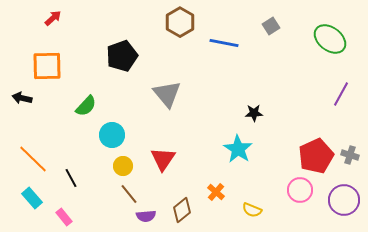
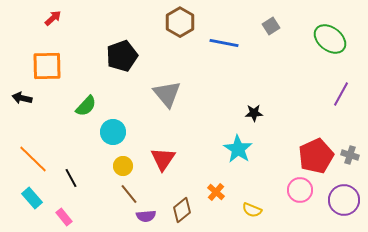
cyan circle: moved 1 px right, 3 px up
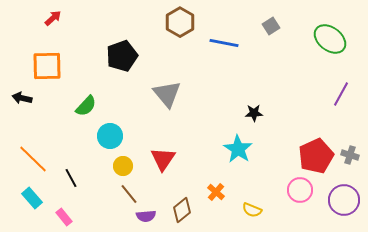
cyan circle: moved 3 px left, 4 px down
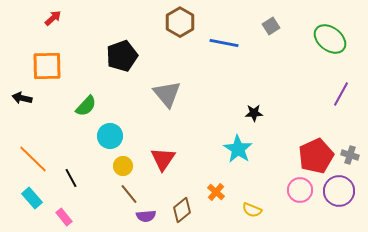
purple circle: moved 5 px left, 9 px up
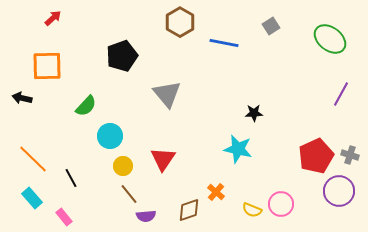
cyan star: rotated 20 degrees counterclockwise
pink circle: moved 19 px left, 14 px down
brown diamond: moved 7 px right; rotated 20 degrees clockwise
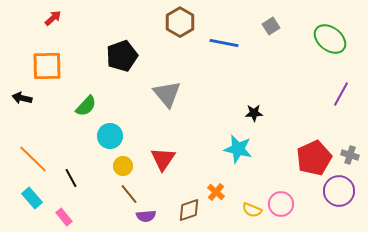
red pentagon: moved 2 px left, 2 px down
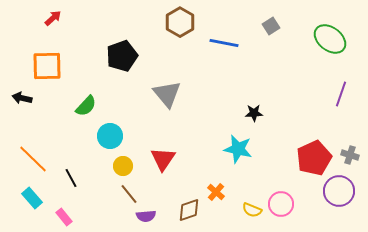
purple line: rotated 10 degrees counterclockwise
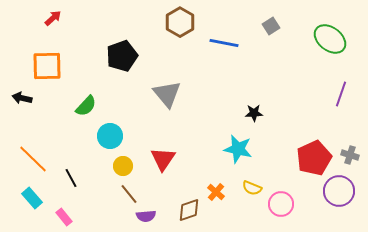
yellow semicircle: moved 22 px up
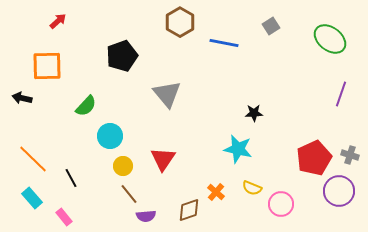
red arrow: moved 5 px right, 3 px down
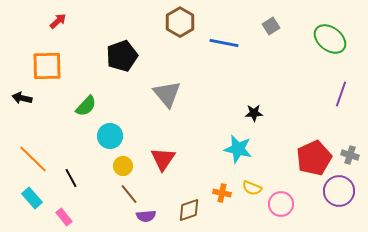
orange cross: moved 6 px right, 1 px down; rotated 30 degrees counterclockwise
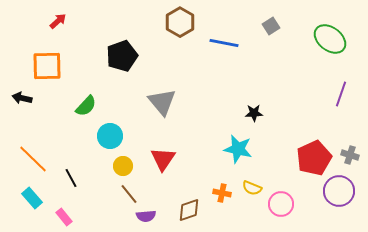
gray triangle: moved 5 px left, 8 px down
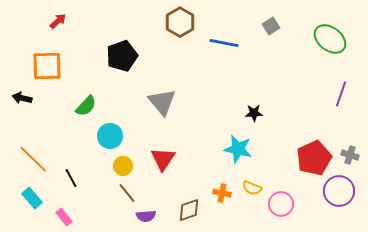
brown line: moved 2 px left, 1 px up
